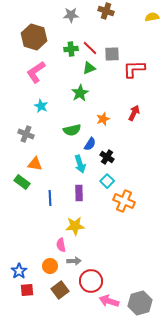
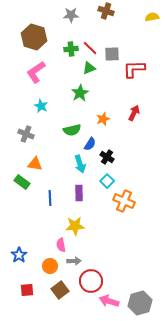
blue star: moved 16 px up
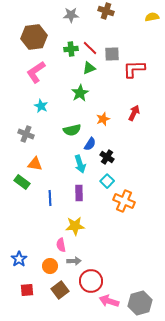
brown hexagon: rotated 25 degrees counterclockwise
blue star: moved 4 px down
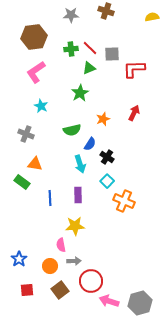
purple rectangle: moved 1 px left, 2 px down
